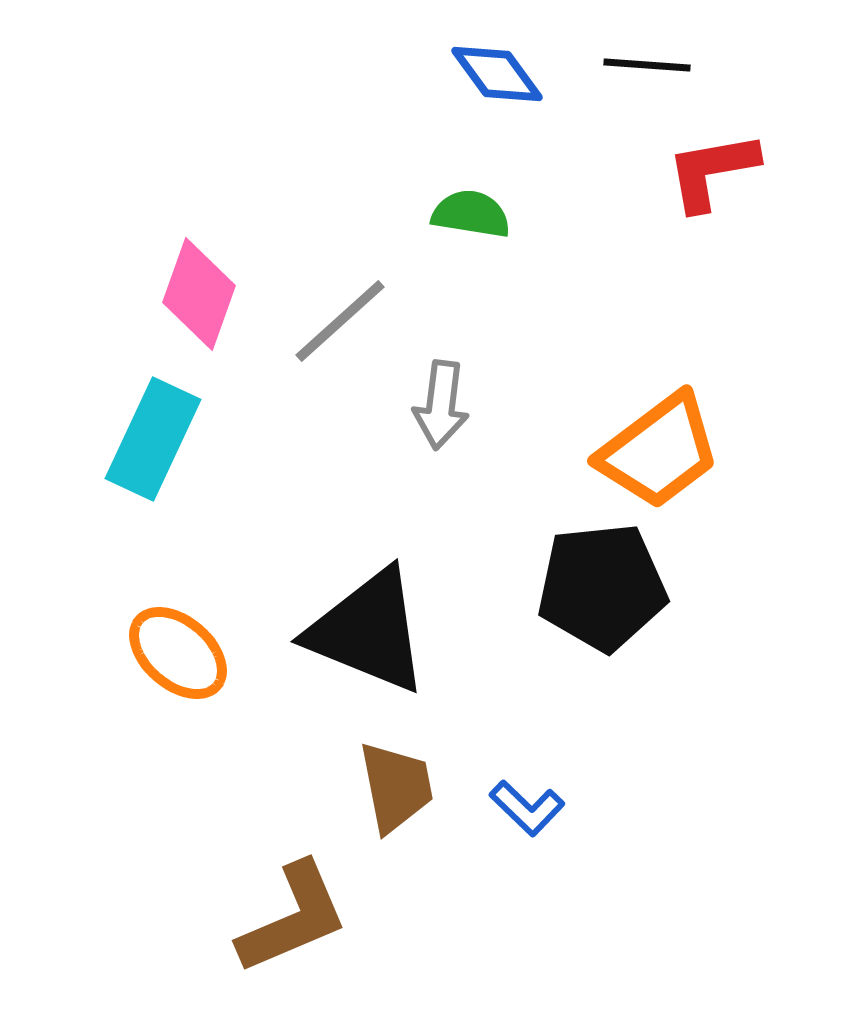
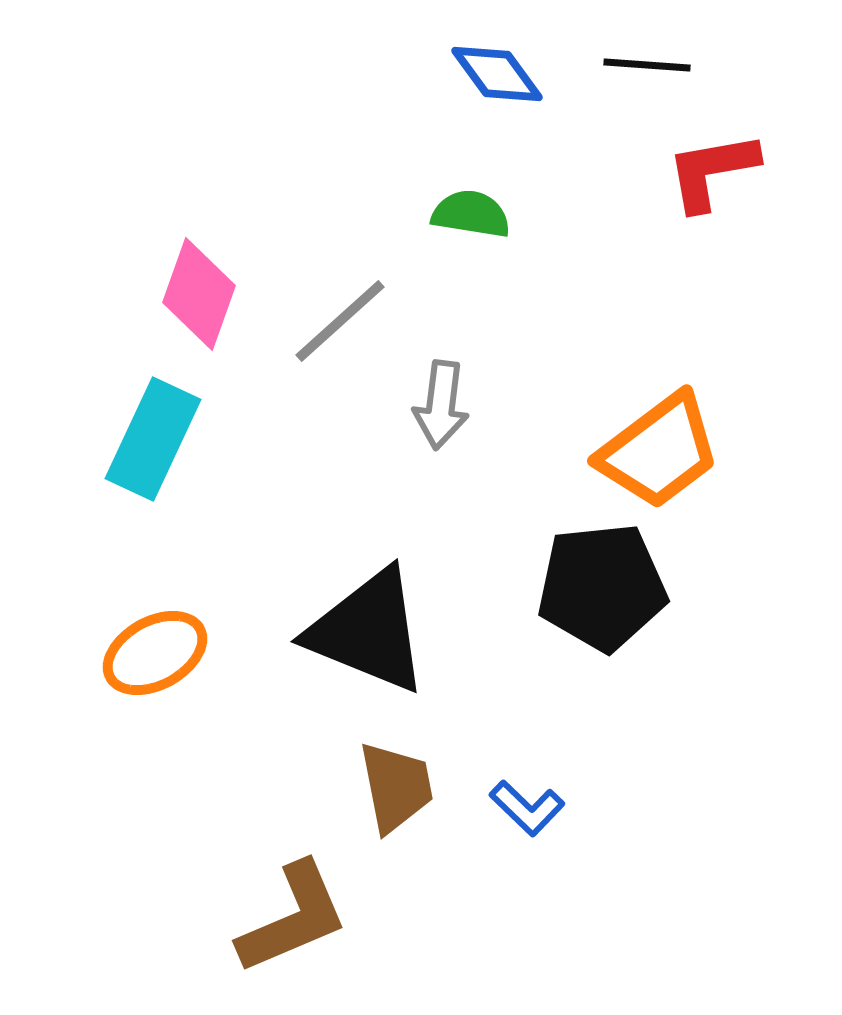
orange ellipse: moved 23 px left; rotated 70 degrees counterclockwise
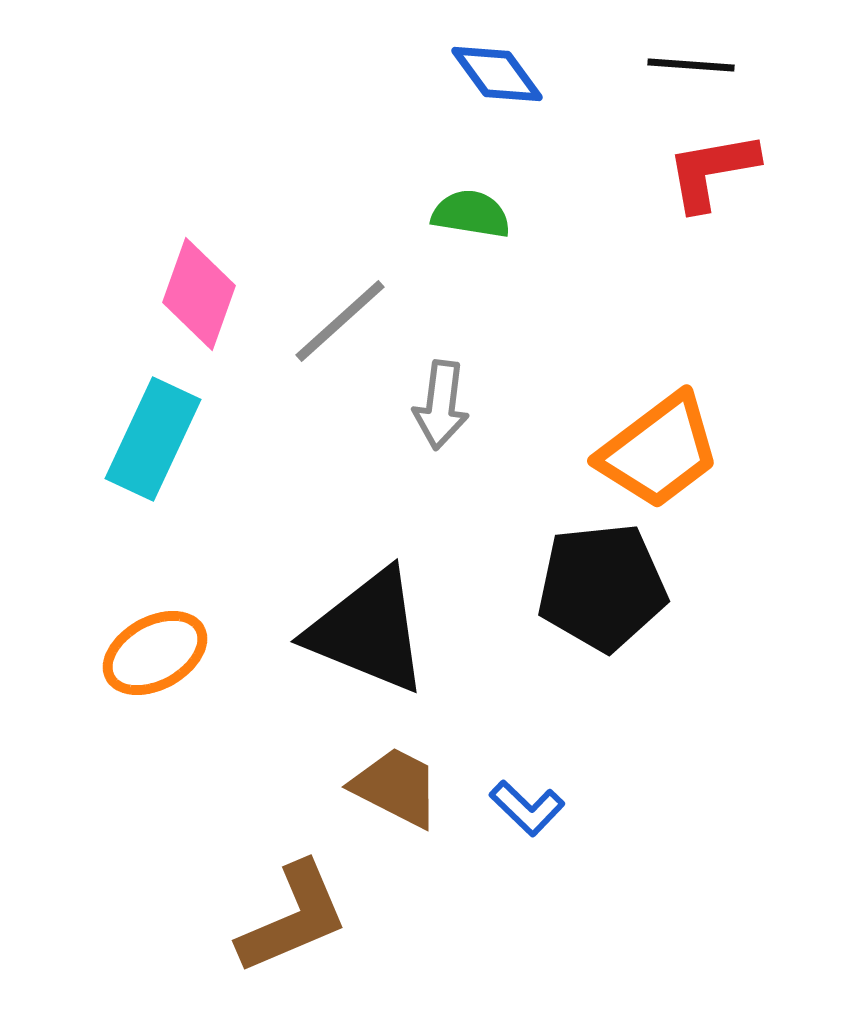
black line: moved 44 px right
brown trapezoid: rotated 52 degrees counterclockwise
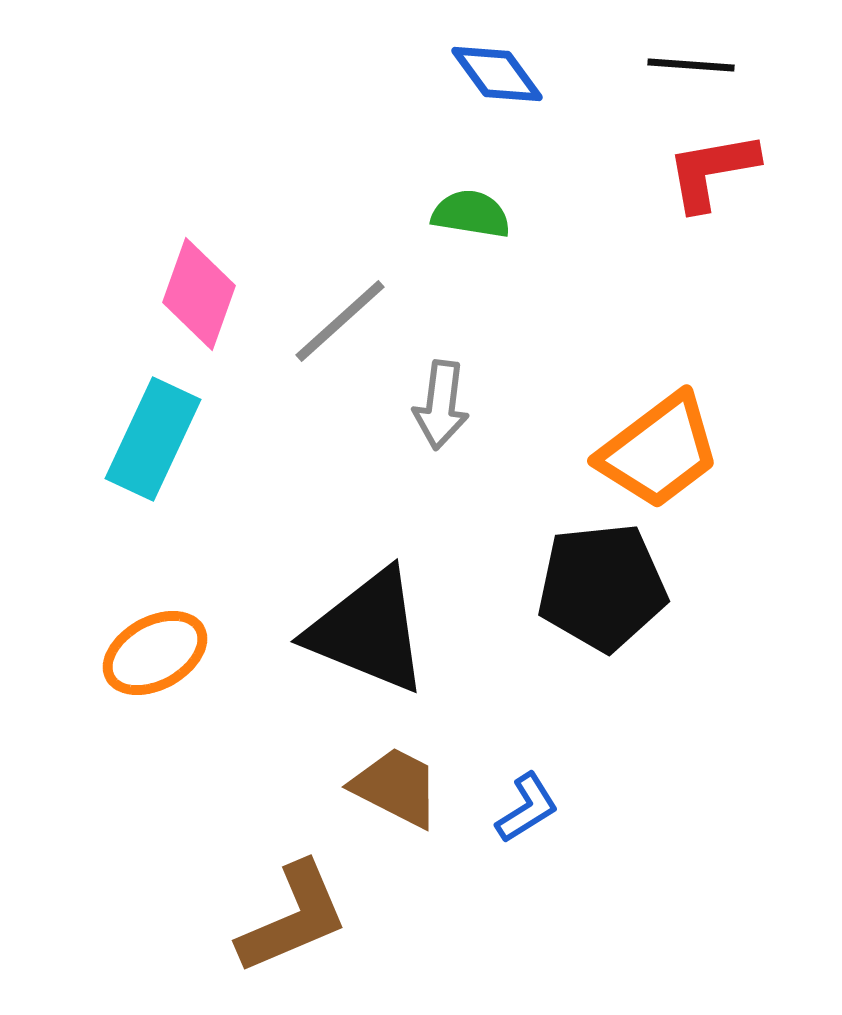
blue L-shape: rotated 76 degrees counterclockwise
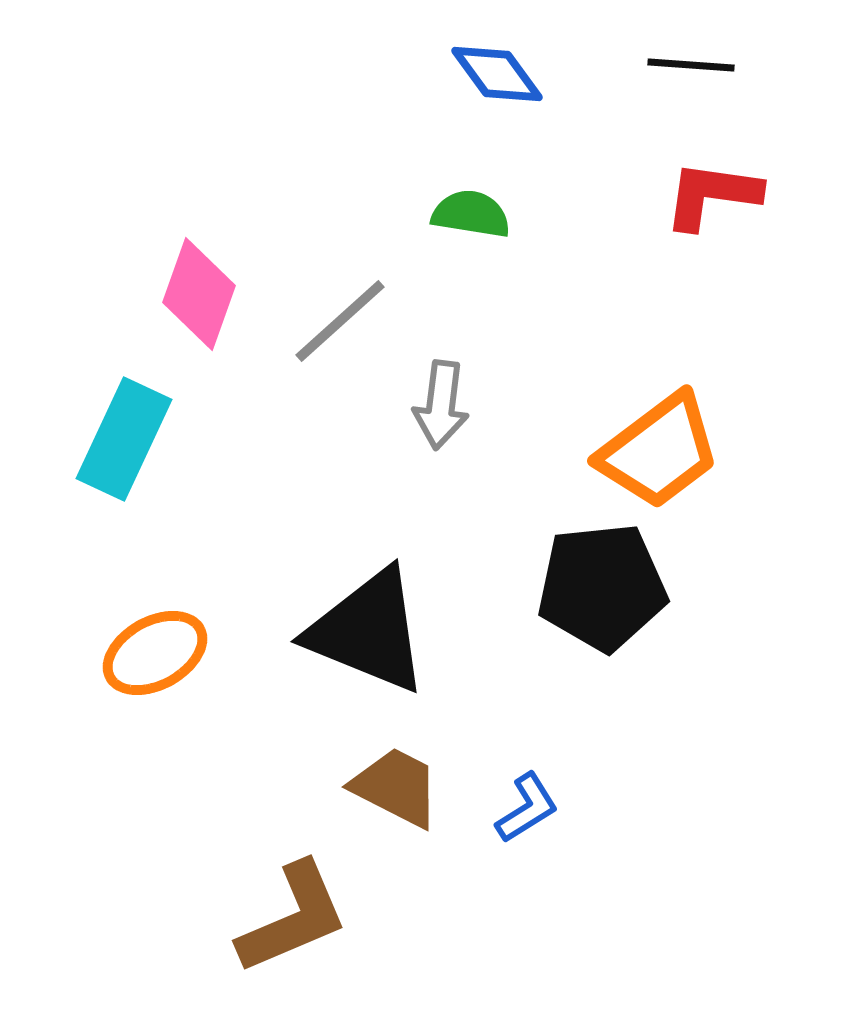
red L-shape: moved 24 px down; rotated 18 degrees clockwise
cyan rectangle: moved 29 px left
